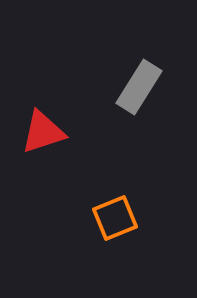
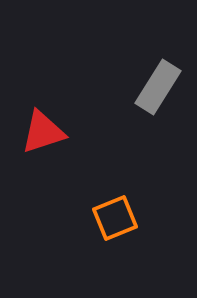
gray rectangle: moved 19 px right
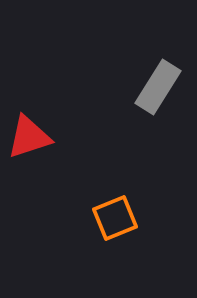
red triangle: moved 14 px left, 5 px down
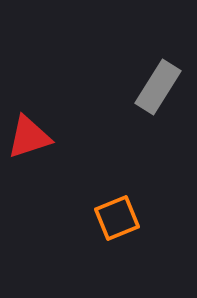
orange square: moved 2 px right
